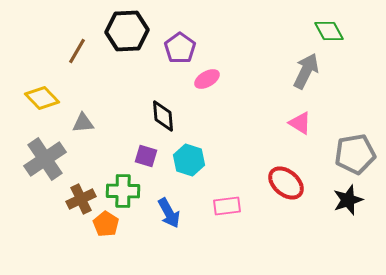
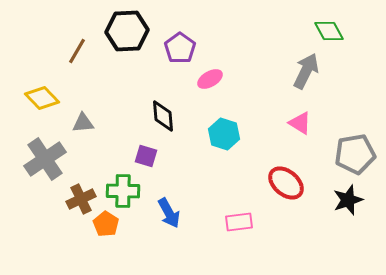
pink ellipse: moved 3 px right
cyan hexagon: moved 35 px right, 26 px up
pink rectangle: moved 12 px right, 16 px down
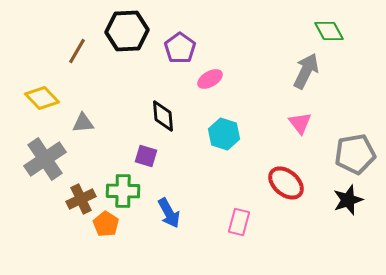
pink triangle: rotated 20 degrees clockwise
pink rectangle: rotated 68 degrees counterclockwise
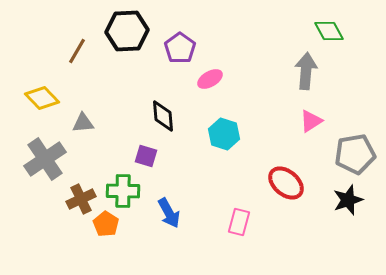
gray arrow: rotated 21 degrees counterclockwise
pink triangle: moved 11 px right, 2 px up; rotated 35 degrees clockwise
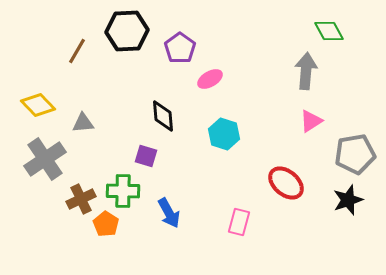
yellow diamond: moved 4 px left, 7 px down
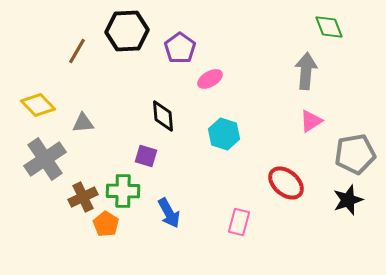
green diamond: moved 4 px up; rotated 8 degrees clockwise
brown cross: moved 2 px right, 2 px up
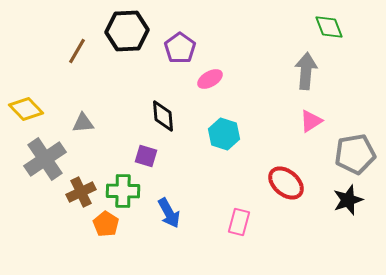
yellow diamond: moved 12 px left, 4 px down
brown cross: moved 2 px left, 5 px up
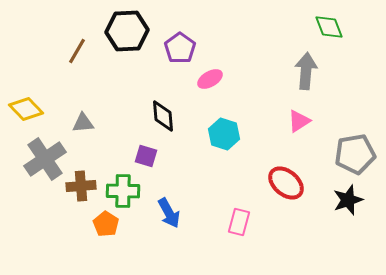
pink triangle: moved 12 px left
brown cross: moved 6 px up; rotated 20 degrees clockwise
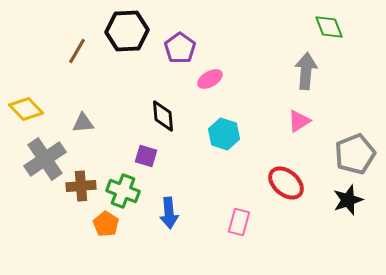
gray pentagon: rotated 12 degrees counterclockwise
green cross: rotated 20 degrees clockwise
blue arrow: rotated 24 degrees clockwise
